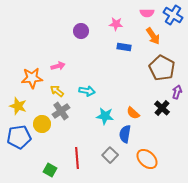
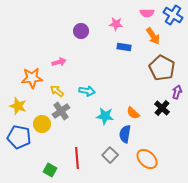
pink arrow: moved 1 px right, 4 px up
blue pentagon: rotated 20 degrees clockwise
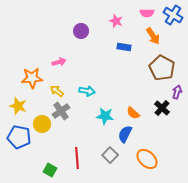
pink star: moved 3 px up; rotated 16 degrees clockwise
blue semicircle: rotated 18 degrees clockwise
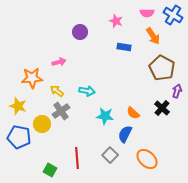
purple circle: moved 1 px left, 1 px down
purple arrow: moved 1 px up
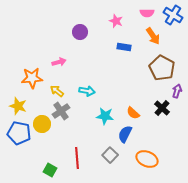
blue pentagon: moved 4 px up
orange ellipse: rotated 20 degrees counterclockwise
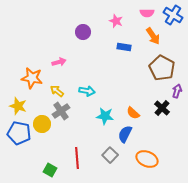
purple circle: moved 3 px right
orange star: rotated 15 degrees clockwise
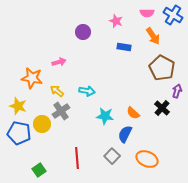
gray square: moved 2 px right, 1 px down
green square: moved 11 px left; rotated 24 degrees clockwise
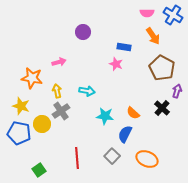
pink star: moved 43 px down
yellow arrow: rotated 40 degrees clockwise
yellow star: moved 3 px right
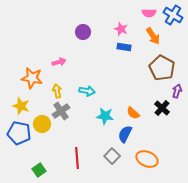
pink semicircle: moved 2 px right
pink star: moved 5 px right, 35 px up
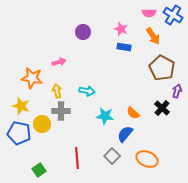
gray cross: rotated 36 degrees clockwise
blue semicircle: rotated 12 degrees clockwise
